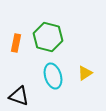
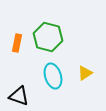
orange rectangle: moved 1 px right
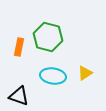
orange rectangle: moved 2 px right, 4 px down
cyan ellipse: rotated 65 degrees counterclockwise
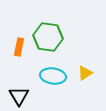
green hexagon: rotated 8 degrees counterclockwise
black triangle: rotated 40 degrees clockwise
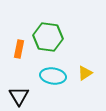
orange rectangle: moved 2 px down
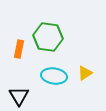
cyan ellipse: moved 1 px right
